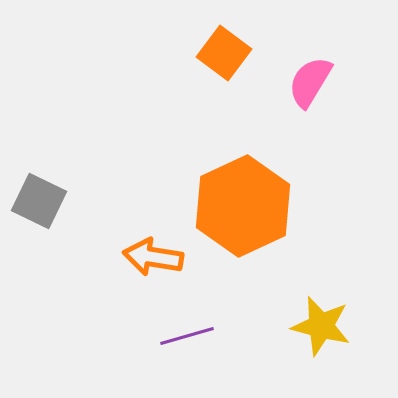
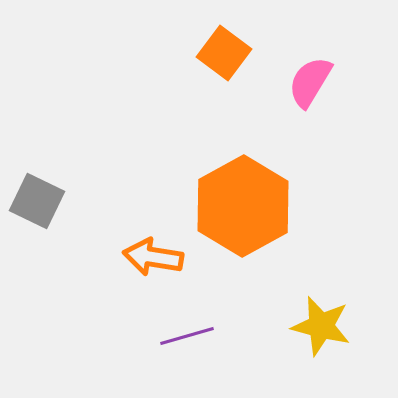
gray square: moved 2 px left
orange hexagon: rotated 4 degrees counterclockwise
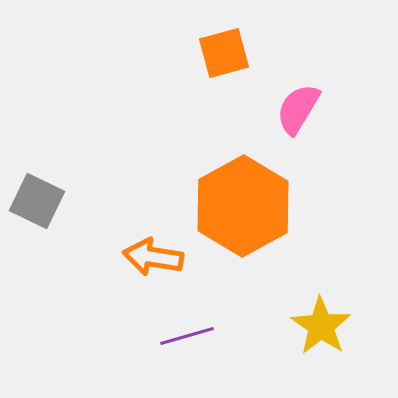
orange square: rotated 38 degrees clockwise
pink semicircle: moved 12 px left, 27 px down
yellow star: rotated 20 degrees clockwise
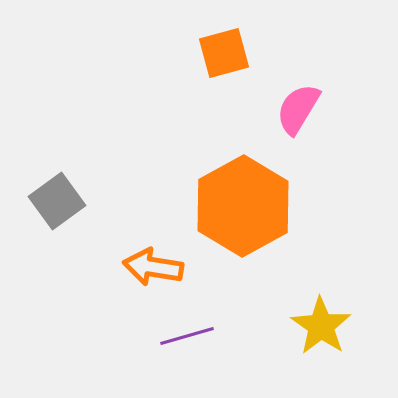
gray square: moved 20 px right; rotated 28 degrees clockwise
orange arrow: moved 10 px down
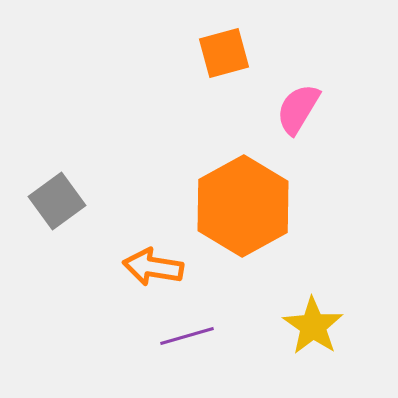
yellow star: moved 8 px left
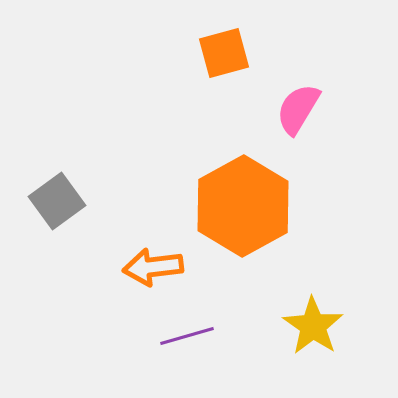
orange arrow: rotated 16 degrees counterclockwise
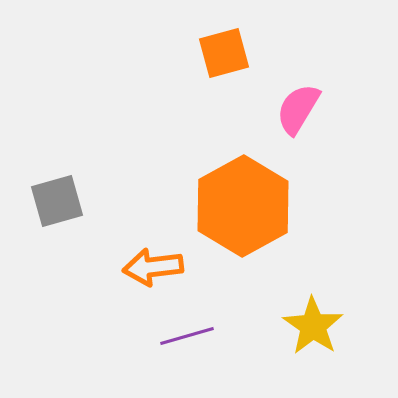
gray square: rotated 20 degrees clockwise
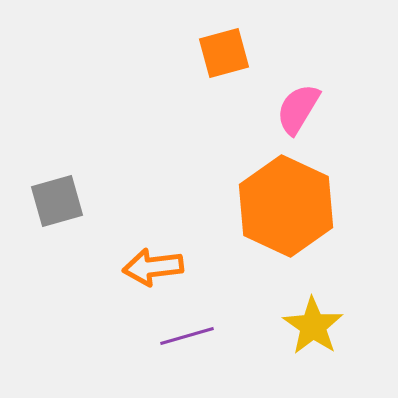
orange hexagon: moved 43 px right; rotated 6 degrees counterclockwise
